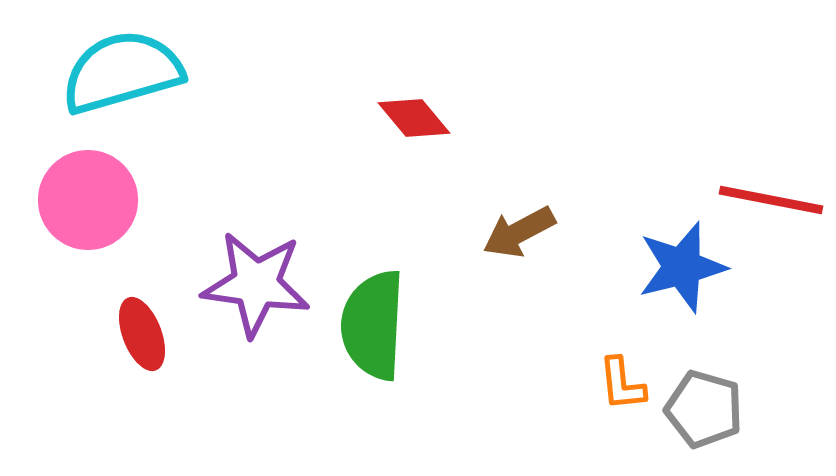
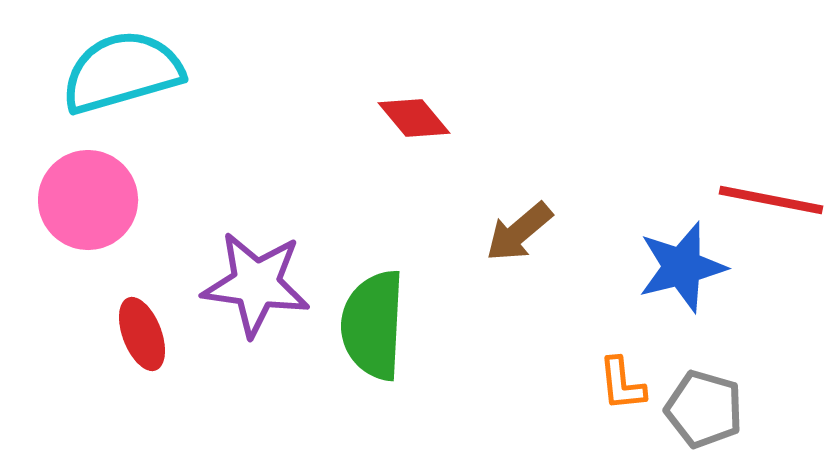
brown arrow: rotated 12 degrees counterclockwise
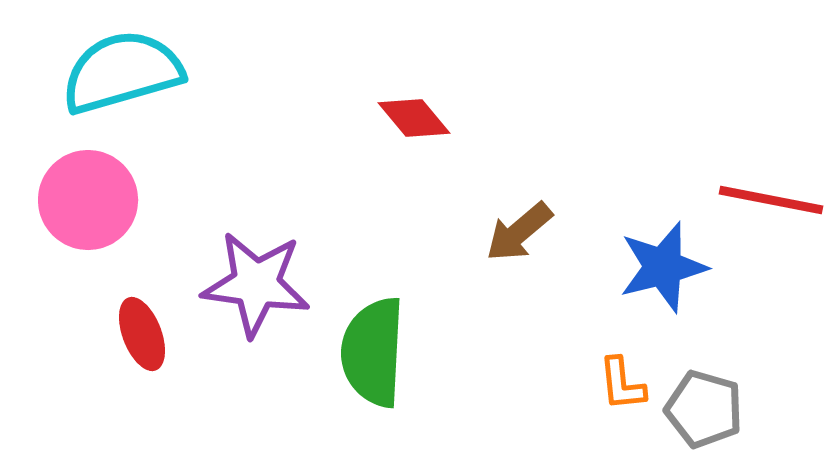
blue star: moved 19 px left
green semicircle: moved 27 px down
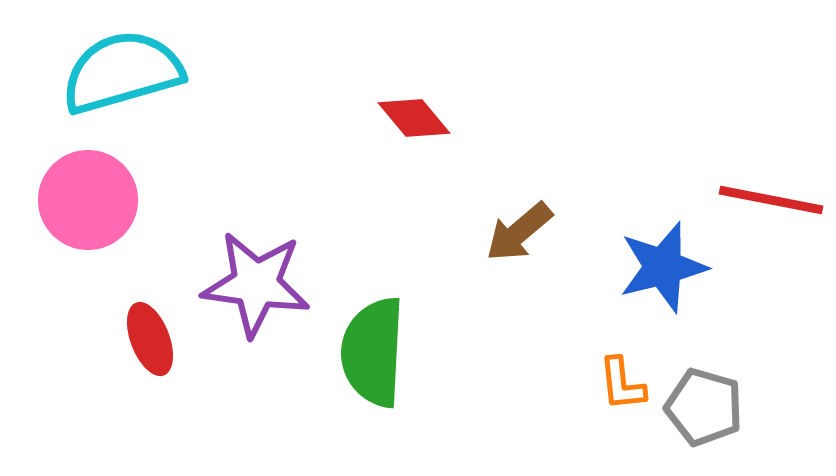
red ellipse: moved 8 px right, 5 px down
gray pentagon: moved 2 px up
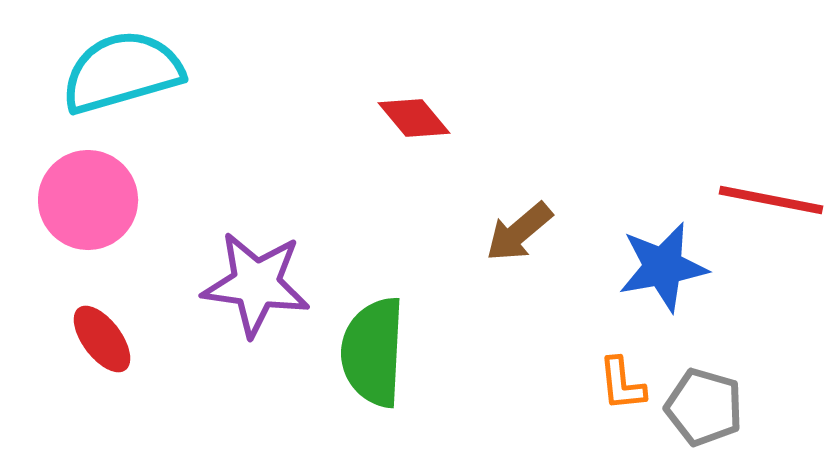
blue star: rotated 4 degrees clockwise
red ellipse: moved 48 px left; rotated 16 degrees counterclockwise
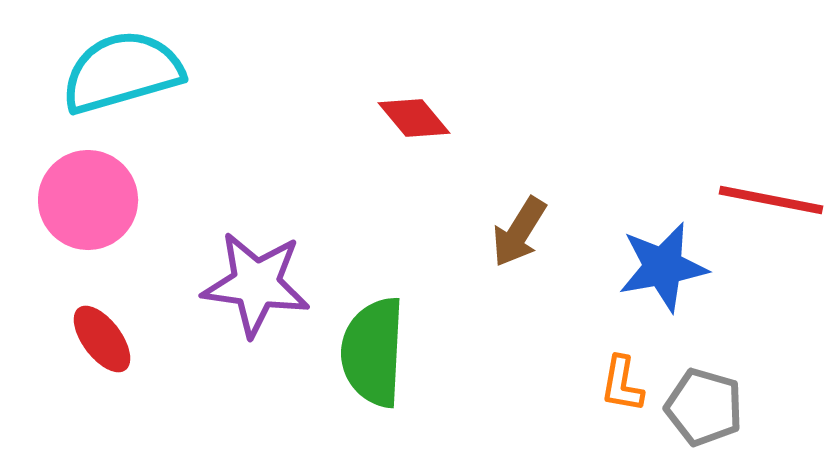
brown arrow: rotated 18 degrees counterclockwise
orange L-shape: rotated 16 degrees clockwise
